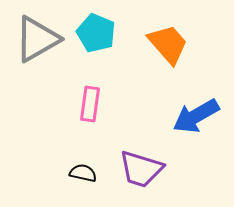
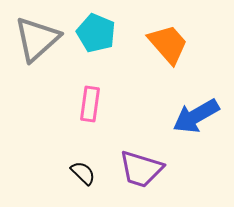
gray triangle: rotated 12 degrees counterclockwise
black semicircle: rotated 32 degrees clockwise
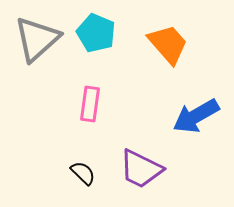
purple trapezoid: rotated 9 degrees clockwise
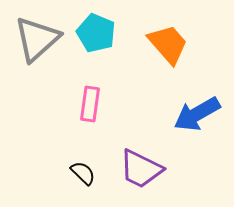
blue arrow: moved 1 px right, 2 px up
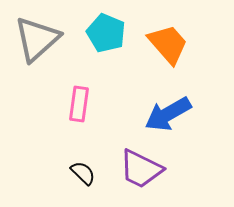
cyan pentagon: moved 10 px right
pink rectangle: moved 11 px left
blue arrow: moved 29 px left
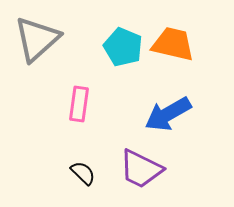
cyan pentagon: moved 17 px right, 14 px down
orange trapezoid: moved 5 px right; rotated 36 degrees counterclockwise
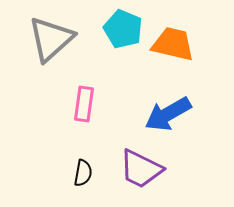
gray triangle: moved 14 px right
cyan pentagon: moved 18 px up
pink rectangle: moved 5 px right
black semicircle: rotated 56 degrees clockwise
